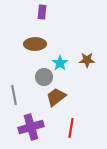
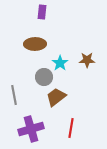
purple cross: moved 2 px down
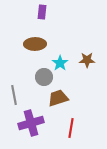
brown trapezoid: moved 2 px right, 1 px down; rotated 20 degrees clockwise
purple cross: moved 6 px up
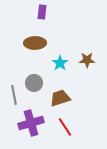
brown ellipse: moved 1 px up
gray circle: moved 10 px left, 6 px down
brown trapezoid: moved 2 px right
red line: moved 6 px left, 1 px up; rotated 42 degrees counterclockwise
